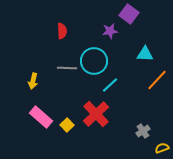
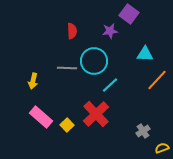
red semicircle: moved 10 px right
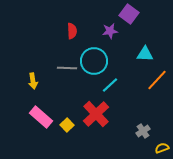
yellow arrow: rotated 21 degrees counterclockwise
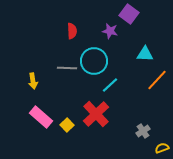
purple star: rotated 21 degrees clockwise
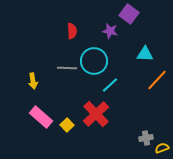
gray cross: moved 3 px right, 7 px down; rotated 24 degrees clockwise
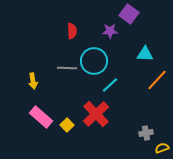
purple star: rotated 14 degrees counterclockwise
gray cross: moved 5 px up
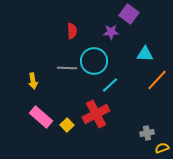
purple star: moved 1 px right, 1 px down
red cross: rotated 16 degrees clockwise
gray cross: moved 1 px right
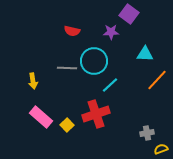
red semicircle: rotated 105 degrees clockwise
red cross: rotated 8 degrees clockwise
yellow semicircle: moved 1 px left, 1 px down
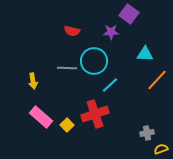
red cross: moved 1 px left
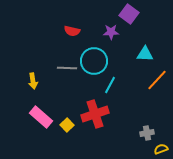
cyan line: rotated 18 degrees counterclockwise
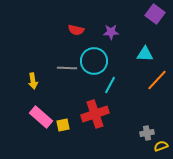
purple square: moved 26 px right
red semicircle: moved 4 px right, 1 px up
yellow square: moved 4 px left; rotated 32 degrees clockwise
yellow semicircle: moved 3 px up
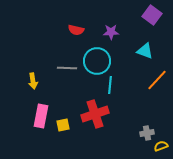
purple square: moved 3 px left, 1 px down
cyan triangle: moved 3 px up; rotated 18 degrees clockwise
cyan circle: moved 3 px right
cyan line: rotated 24 degrees counterclockwise
pink rectangle: moved 1 px up; rotated 60 degrees clockwise
